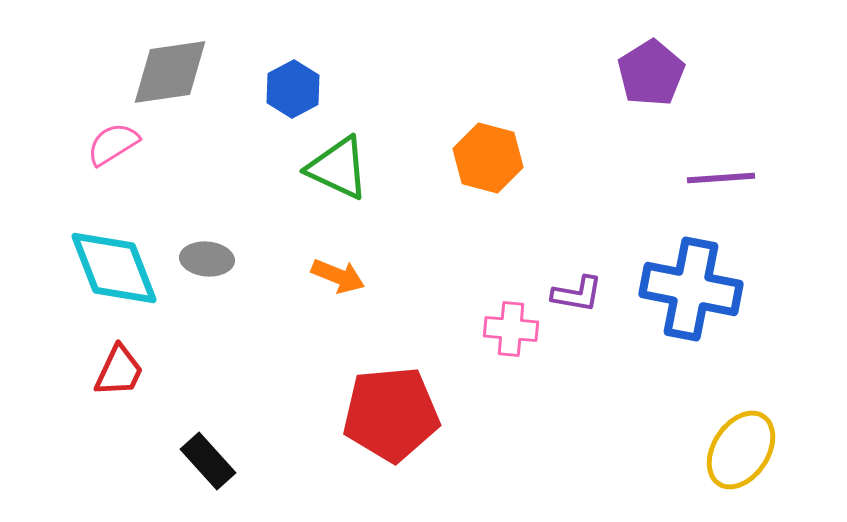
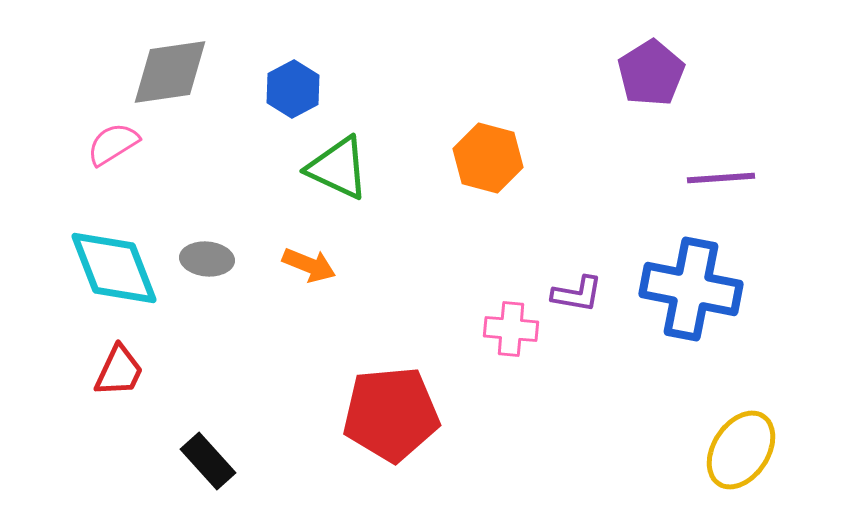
orange arrow: moved 29 px left, 11 px up
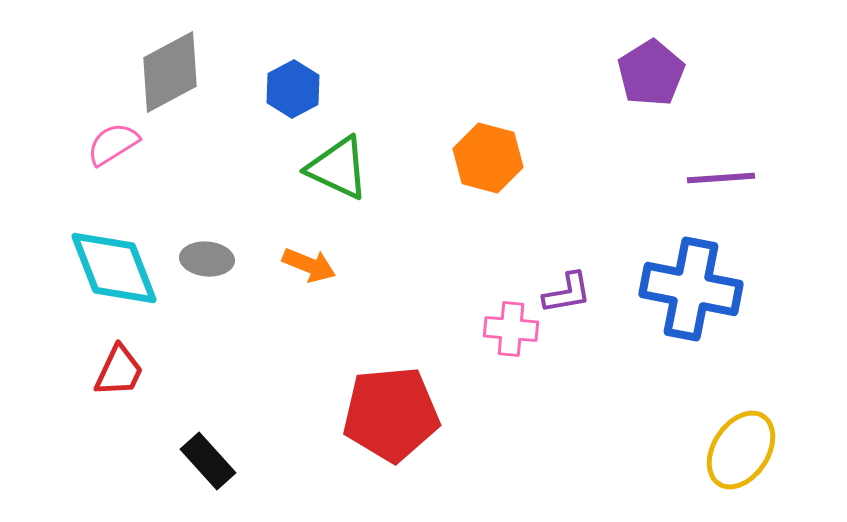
gray diamond: rotated 20 degrees counterclockwise
purple L-shape: moved 10 px left, 1 px up; rotated 20 degrees counterclockwise
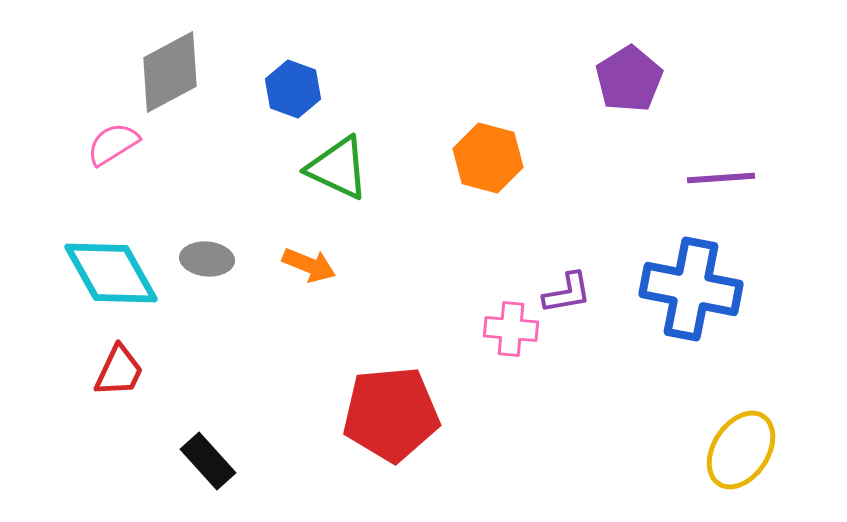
purple pentagon: moved 22 px left, 6 px down
blue hexagon: rotated 12 degrees counterclockwise
cyan diamond: moved 3 px left, 5 px down; rotated 8 degrees counterclockwise
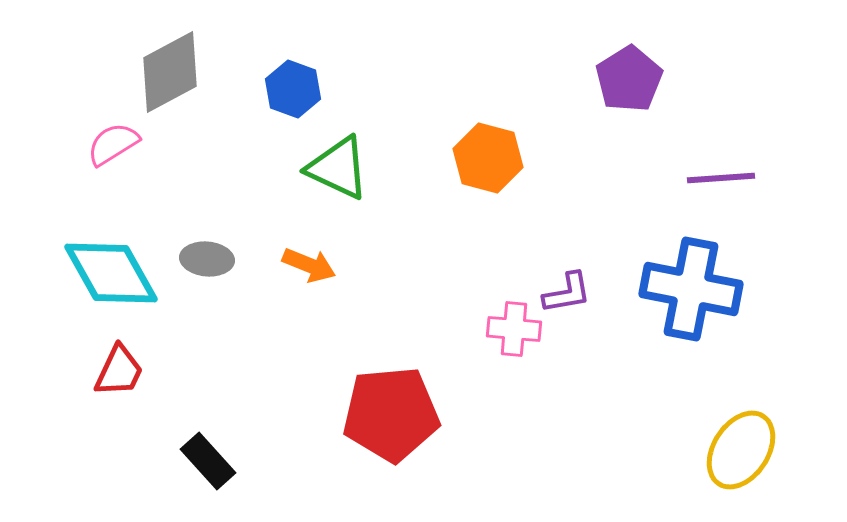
pink cross: moved 3 px right
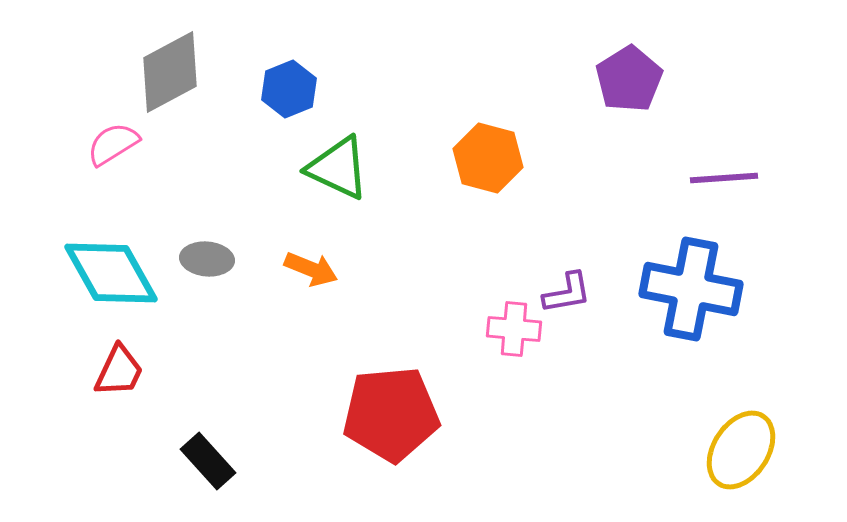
blue hexagon: moved 4 px left; rotated 18 degrees clockwise
purple line: moved 3 px right
orange arrow: moved 2 px right, 4 px down
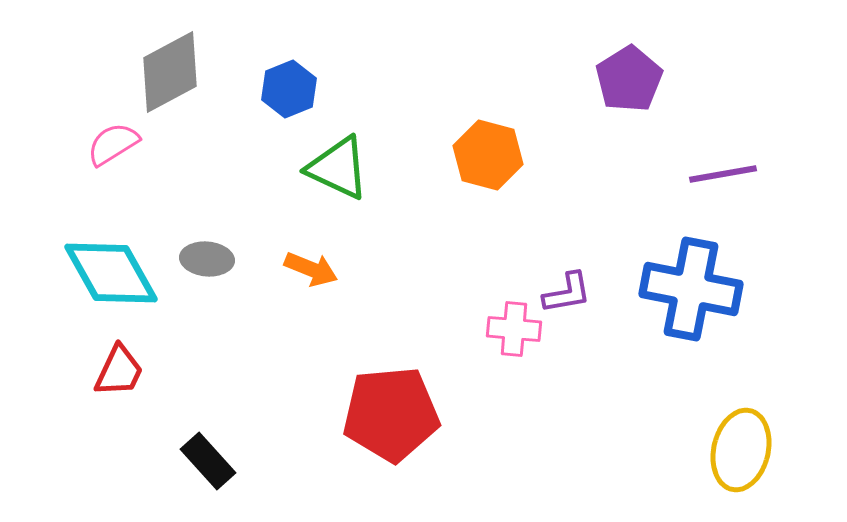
orange hexagon: moved 3 px up
purple line: moved 1 px left, 4 px up; rotated 6 degrees counterclockwise
yellow ellipse: rotated 20 degrees counterclockwise
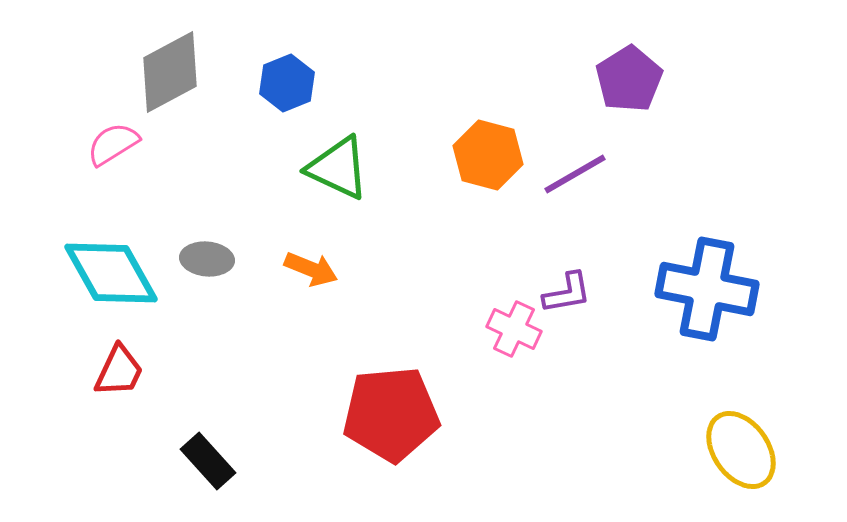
blue hexagon: moved 2 px left, 6 px up
purple line: moved 148 px left; rotated 20 degrees counterclockwise
blue cross: moved 16 px right
pink cross: rotated 20 degrees clockwise
yellow ellipse: rotated 48 degrees counterclockwise
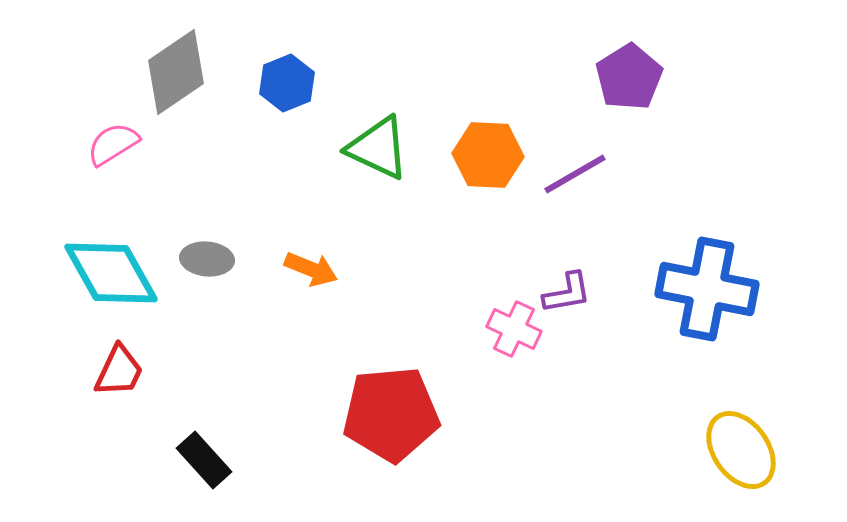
gray diamond: moved 6 px right; rotated 6 degrees counterclockwise
purple pentagon: moved 2 px up
orange hexagon: rotated 12 degrees counterclockwise
green triangle: moved 40 px right, 20 px up
black rectangle: moved 4 px left, 1 px up
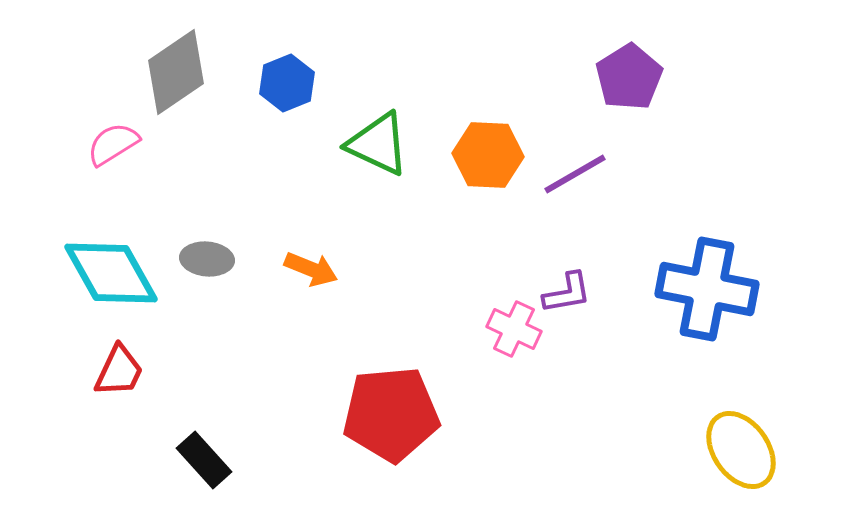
green triangle: moved 4 px up
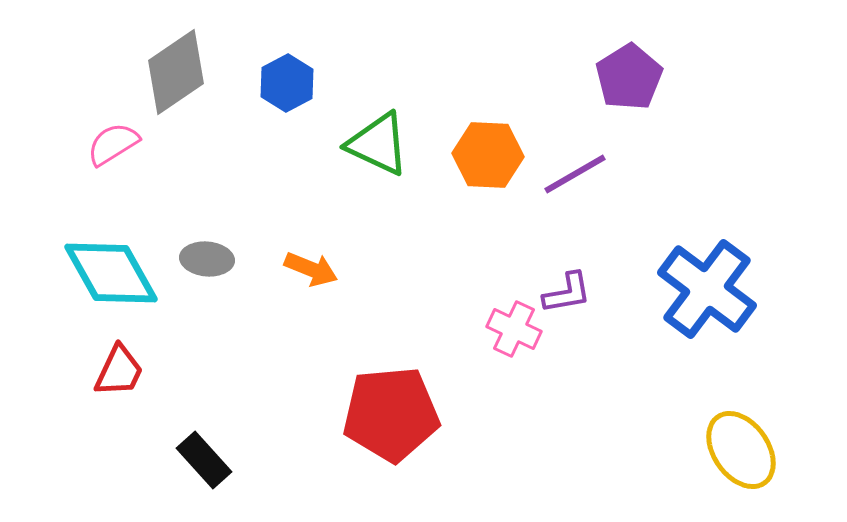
blue hexagon: rotated 6 degrees counterclockwise
blue cross: rotated 26 degrees clockwise
